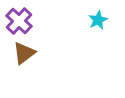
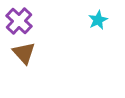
brown triangle: rotated 35 degrees counterclockwise
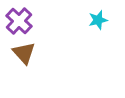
cyan star: rotated 12 degrees clockwise
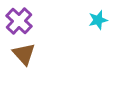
brown triangle: moved 1 px down
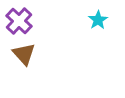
cyan star: rotated 18 degrees counterclockwise
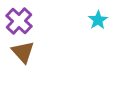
brown triangle: moved 1 px left, 2 px up
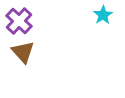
cyan star: moved 5 px right, 5 px up
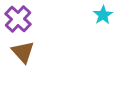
purple cross: moved 1 px left, 2 px up
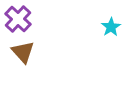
cyan star: moved 8 px right, 12 px down
